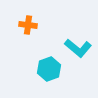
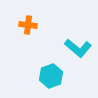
cyan hexagon: moved 2 px right, 7 px down
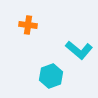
cyan L-shape: moved 1 px right, 2 px down
